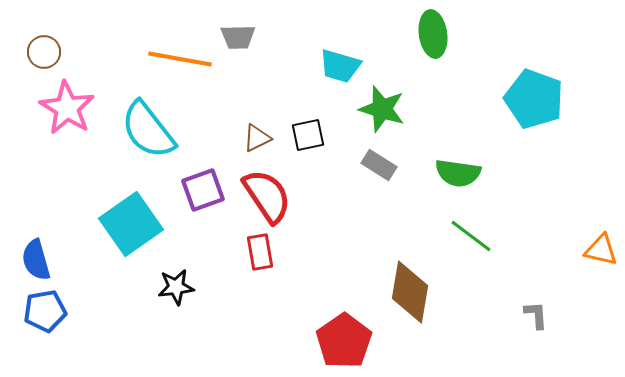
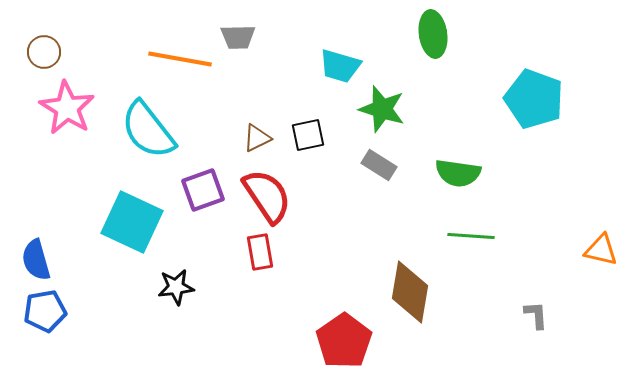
cyan square: moved 1 px right, 2 px up; rotated 30 degrees counterclockwise
green line: rotated 33 degrees counterclockwise
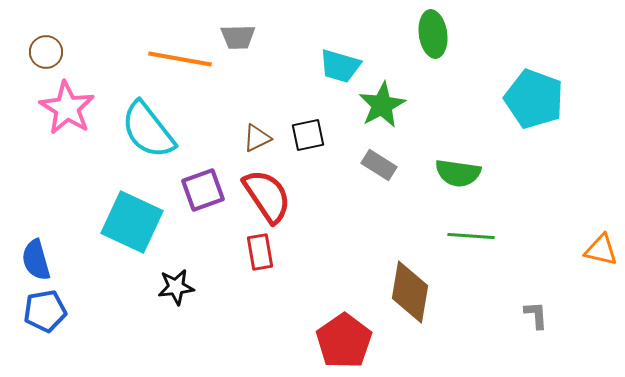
brown circle: moved 2 px right
green star: moved 4 px up; rotated 27 degrees clockwise
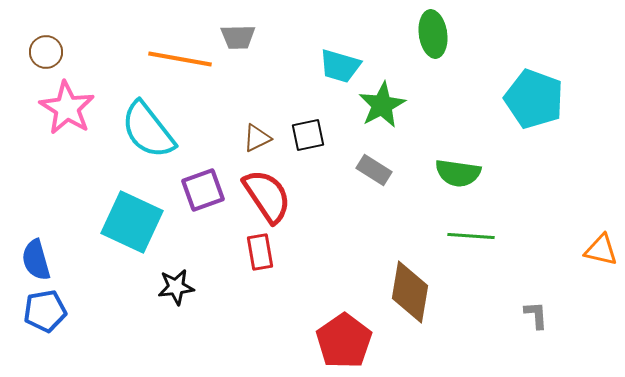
gray rectangle: moved 5 px left, 5 px down
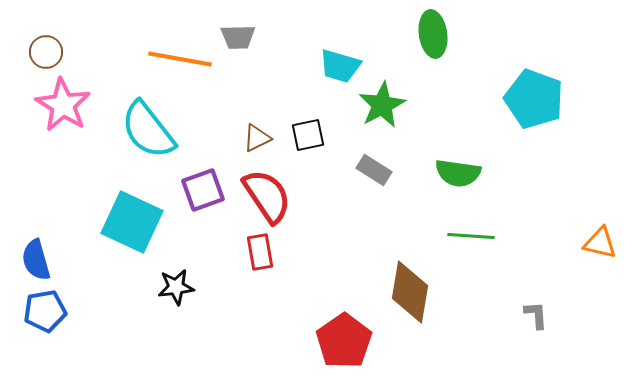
pink star: moved 4 px left, 3 px up
orange triangle: moved 1 px left, 7 px up
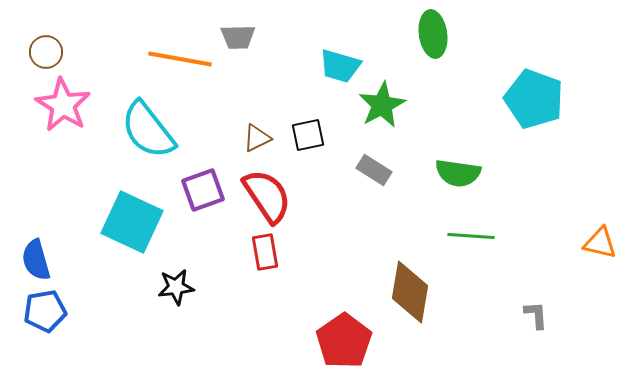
red rectangle: moved 5 px right
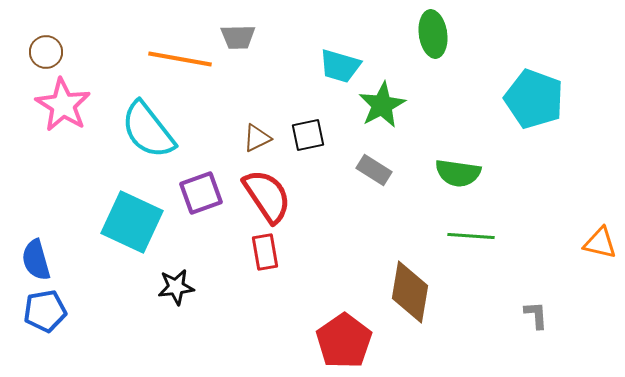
purple square: moved 2 px left, 3 px down
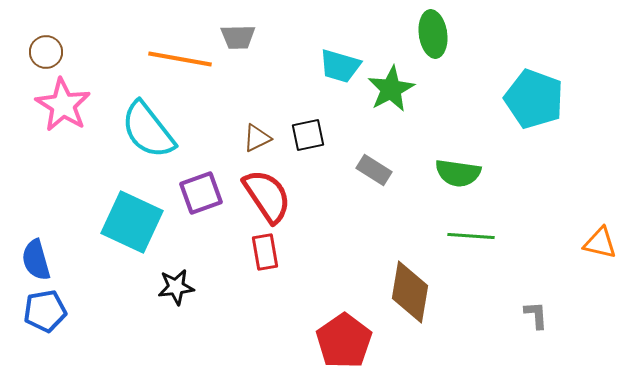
green star: moved 9 px right, 16 px up
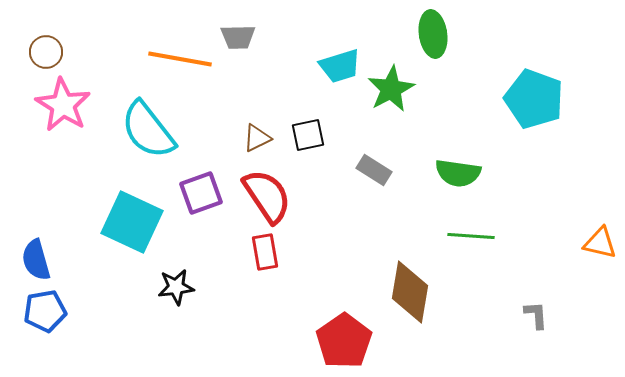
cyan trapezoid: rotated 33 degrees counterclockwise
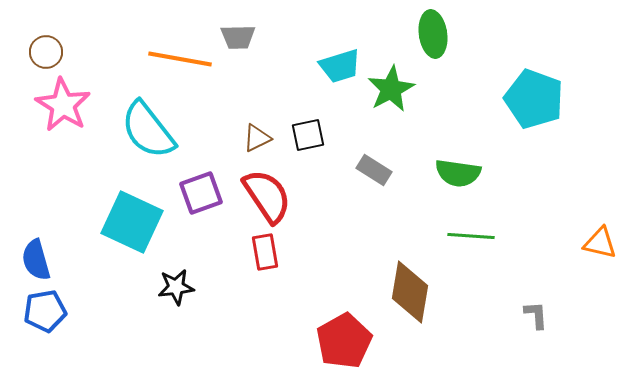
red pentagon: rotated 6 degrees clockwise
